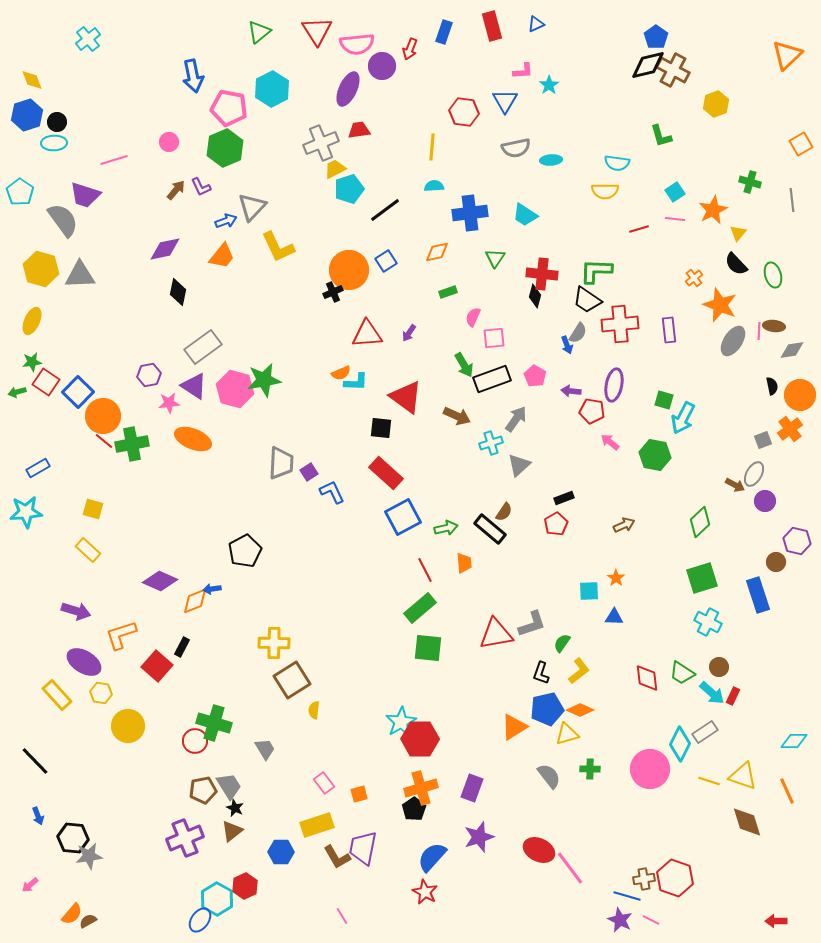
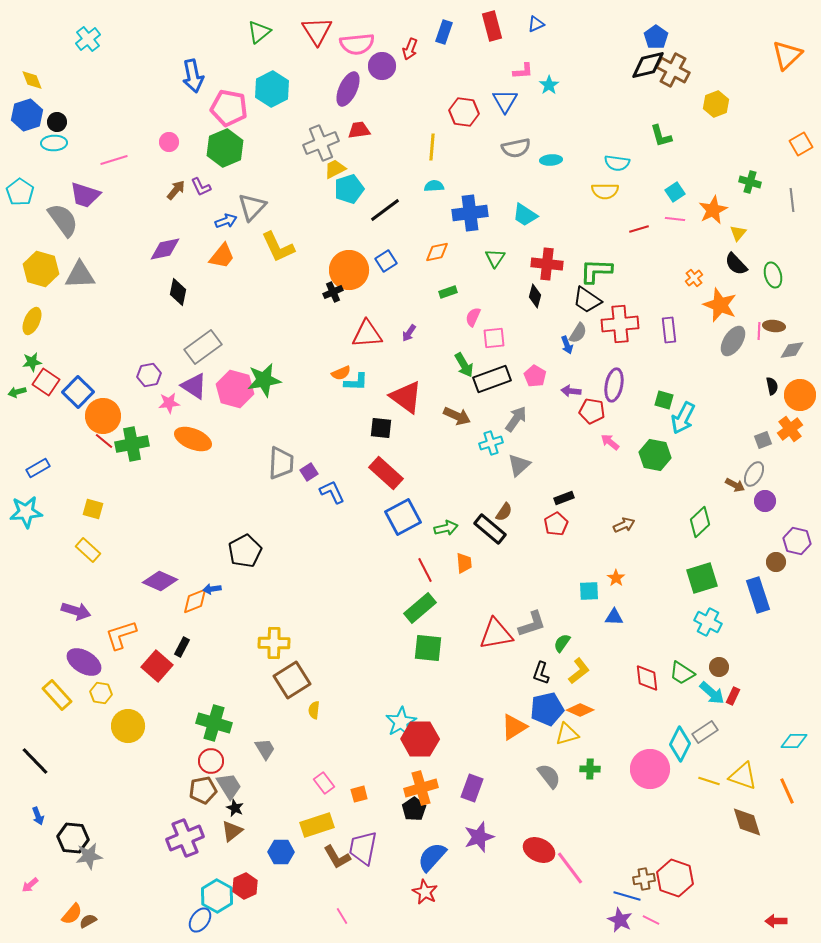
red cross at (542, 274): moved 5 px right, 10 px up
red circle at (195, 741): moved 16 px right, 20 px down
cyan hexagon at (217, 899): moved 3 px up
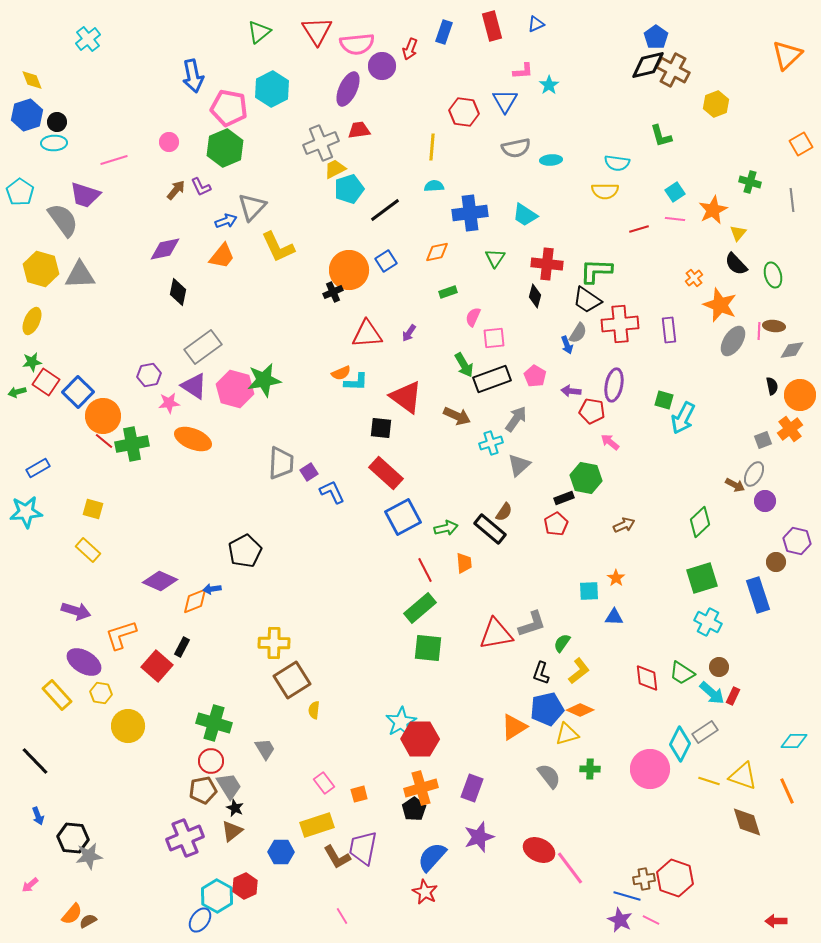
green hexagon at (655, 455): moved 69 px left, 23 px down
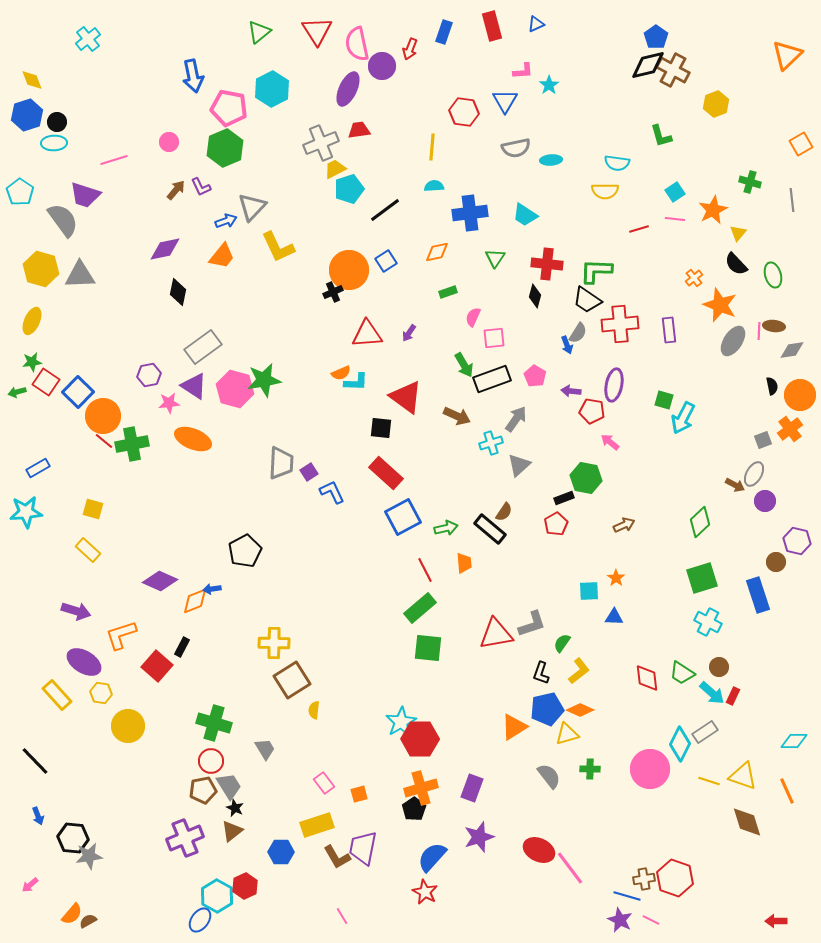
pink semicircle at (357, 44): rotated 84 degrees clockwise
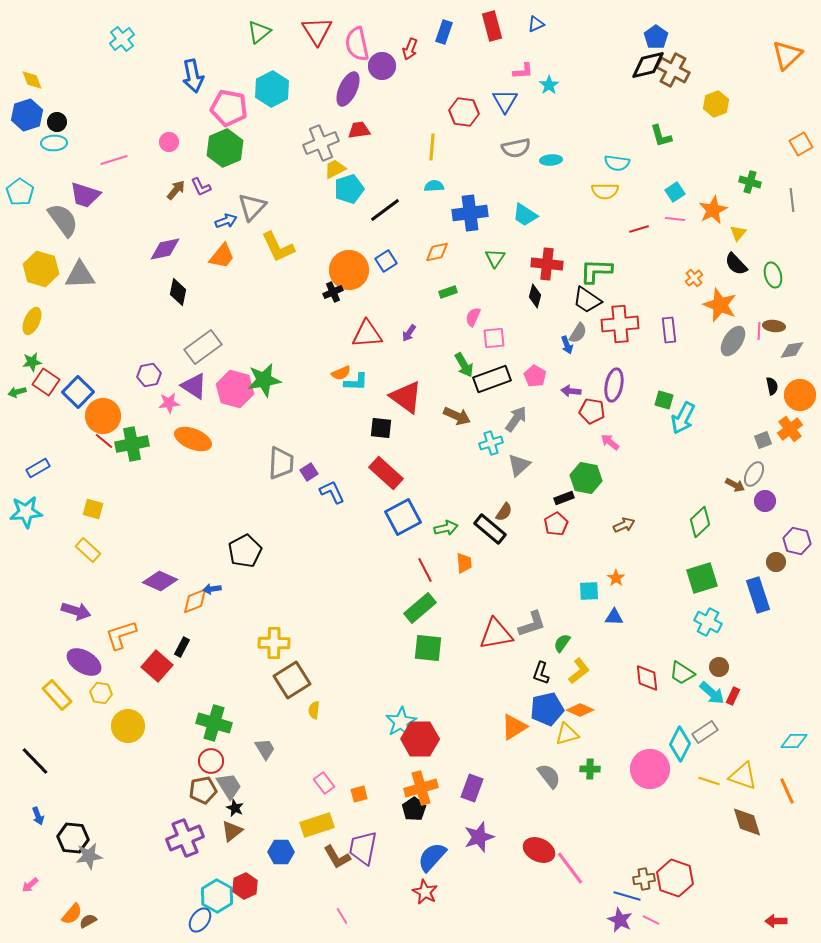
cyan cross at (88, 39): moved 34 px right
